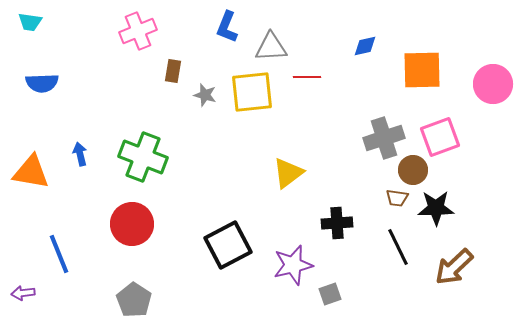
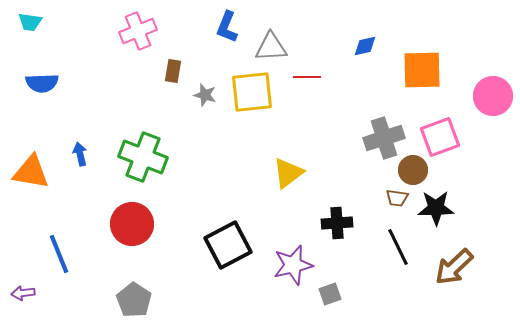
pink circle: moved 12 px down
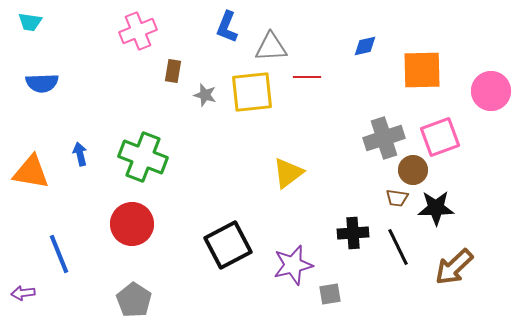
pink circle: moved 2 px left, 5 px up
black cross: moved 16 px right, 10 px down
gray square: rotated 10 degrees clockwise
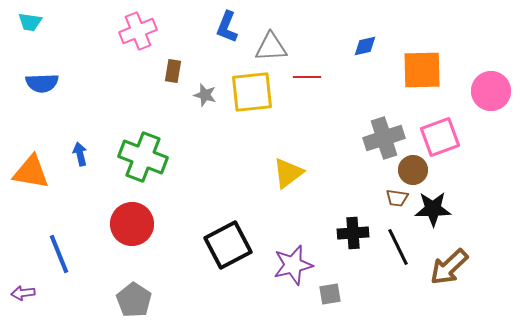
black star: moved 3 px left, 1 px down
brown arrow: moved 5 px left
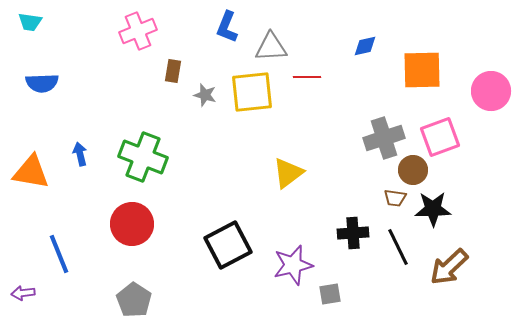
brown trapezoid: moved 2 px left
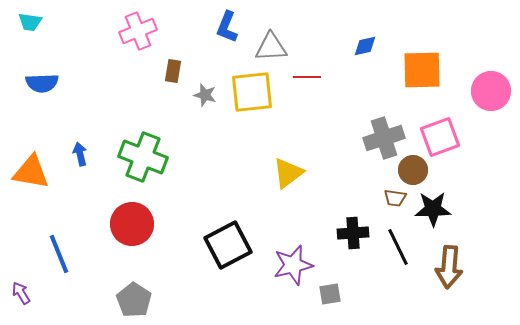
brown arrow: rotated 42 degrees counterclockwise
purple arrow: moved 2 px left; rotated 65 degrees clockwise
